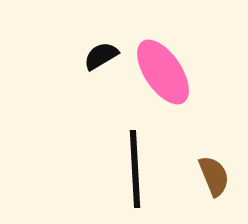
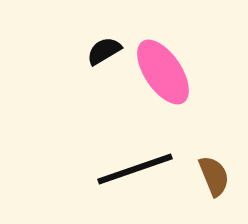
black semicircle: moved 3 px right, 5 px up
black line: rotated 74 degrees clockwise
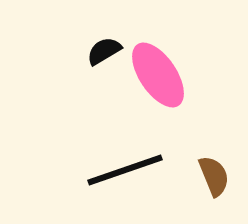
pink ellipse: moved 5 px left, 3 px down
black line: moved 10 px left, 1 px down
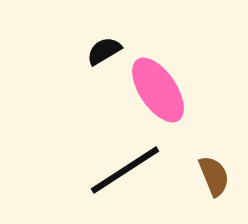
pink ellipse: moved 15 px down
black line: rotated 14 degrees counterclockwise
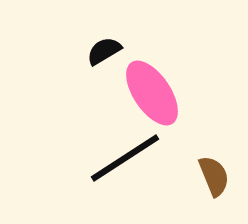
pink ellipse: moved 6 px left, 3 px down
black line: moved 12 px up
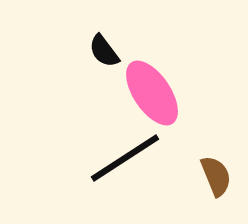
black semicircle: rotated 96 degrees counterclockwise
brown semicircle: moved 2 px right
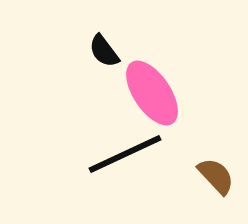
black line: moved 4 px up; rotated 8 degrees clockwise
brown semicircle: rotated 21 degrees counterclockwise
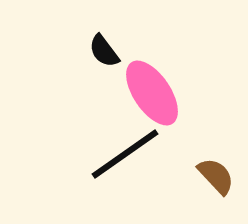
black line: rotated 10 degrees counterclockwise
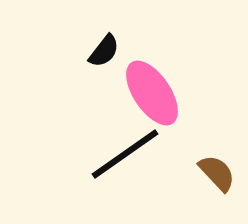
black semicircle: rotated 105 degrees counterclockwise
brown semicircle: moved 1 px right, 3 px up
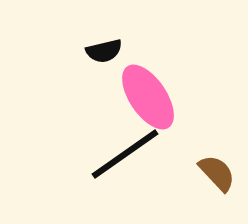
black semicircle: rotated 39 degrees clockwise
pink ellipse: moved 4 px left, 4 px down
